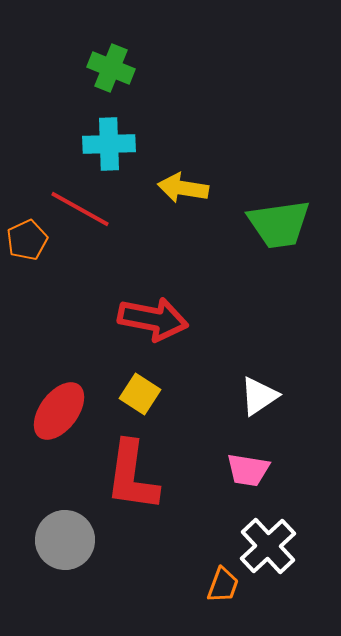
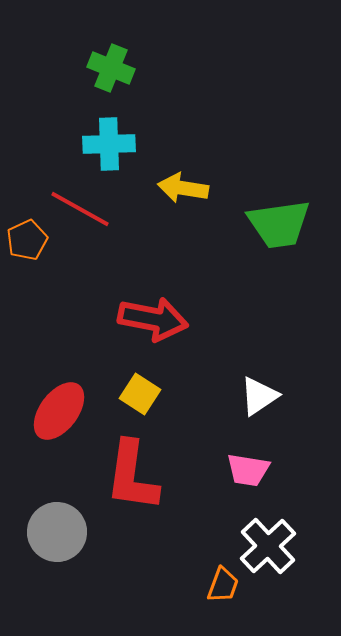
gray circle: moved 8 px left, 8 px up
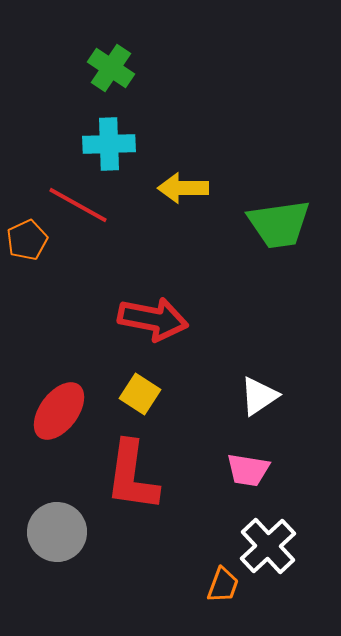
green cross: rotated 12 degrees clockwise
yellow arrow: rotated 9 degrees counterclockwise
red line: moved 2 px left, 4 px up
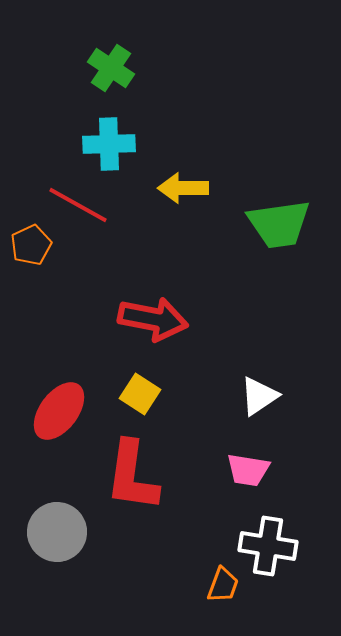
orange pentagon: moved 4 px right, 5 px down
white cross: rotated 38 degrees counterclockwise
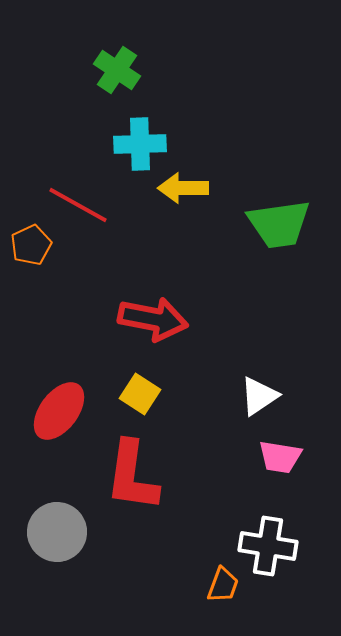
green cross: moved 6 px right, 2 px down
cyan cross: moved 31 px right
pink trapezoid: moved 32 px right, 13 px up
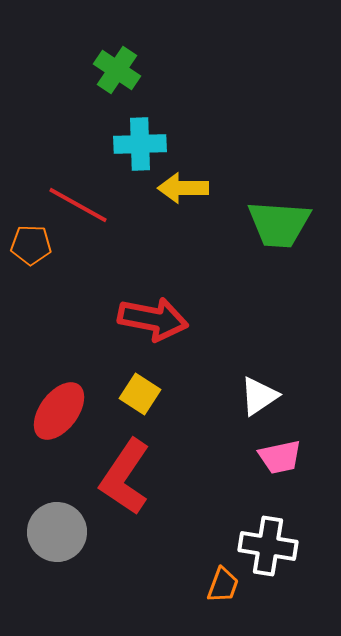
green trapezoid: rotated 12 degrees clockwise
orange pentagon: rotated 27 degrees clockwise
pink trapezoid: rotated 21 degrees counterclockwise
red L-shape: moved 7 px left, 1 px down; rotated 26 degrees clockwise
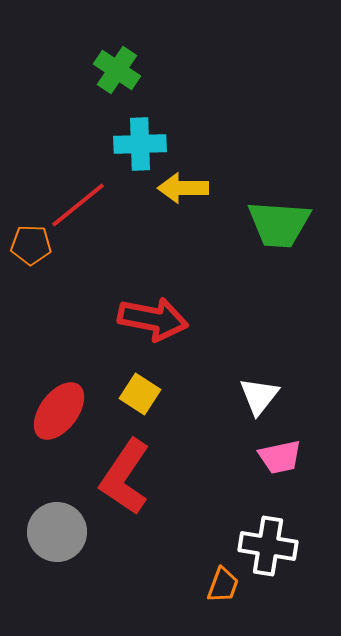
red line: rotated 68 degrees counterclockwise
white triangle: rotated 18 degrees counterclockwise
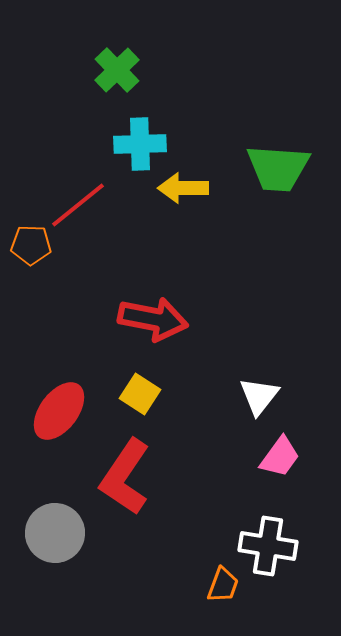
green cross: rotated 12 degrees clockwise
green trapezoid: moved 1 px left, 56 px up
pink trapezoid: rotated 42 degrees counterclockwise
gray circle: moved 2 px left, 1 px down
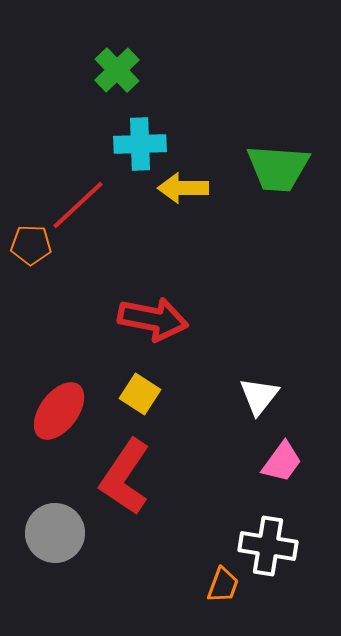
red line: rotated 4 degrees counterclockwise
pink trapezoid: moved 2 px right, 5 px down
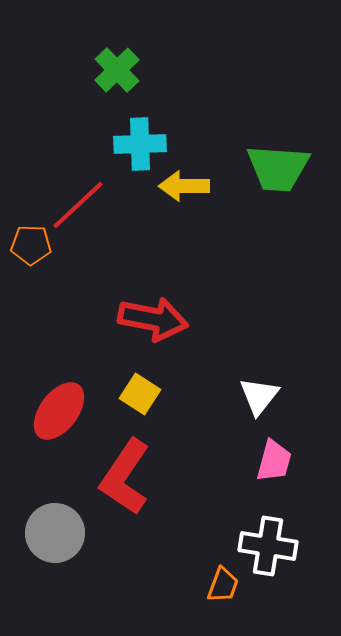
yellow arrow: moved 1 px right, 2 px up
pink trapezoid: moved 8 px left, 1 px up; rotated 21 degrees counterclockwise
